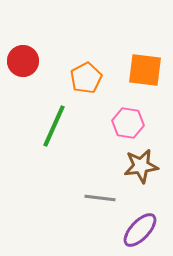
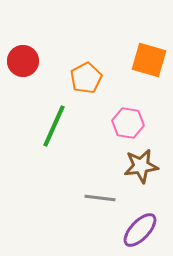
orange square: moved 4 px right, 10 px up; rotated 9 degrees clockwise
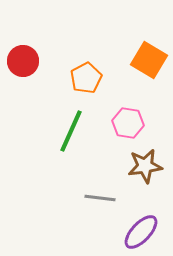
orange square: rotated 15 degrees clockwise
green line: moved 17 px right, 5 px down
brown star: moved 4 px right
purple ellipse: moved 1 px right, 2 px down
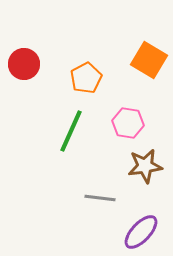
red circle: moved 1 px right, 3 px down
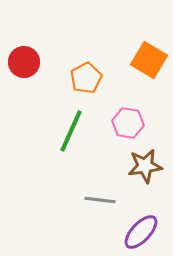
red circle: moved 2 px up
gray line: moved 2 px down
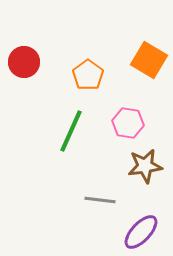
orange pentagon: moved 2 px right, 3 px up; rotated 8 degrees counterclockwise
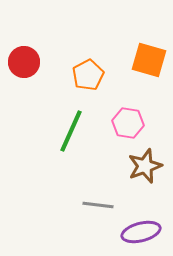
orange square: rotated 15 degrees counterclockwise
orange pentagon: rotated 8 degrees clockwise
brown star: rotated 12 degrees counterclockwise
gray line: moved 2 px left, 5 px down
purple ellipse: rotated 33 degrees clockwise
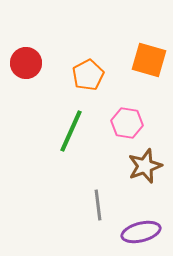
red circle: moved 2 px right, 1 px down
pink hexagon: moved 1 px left
gray line: rotated 76 degrees clockwise
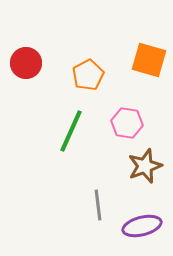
purple ellipse: moved 1 px right, 6 px up
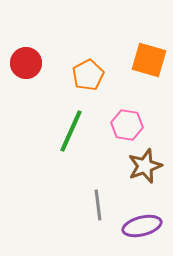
pink hexagon: moved 2 px down
